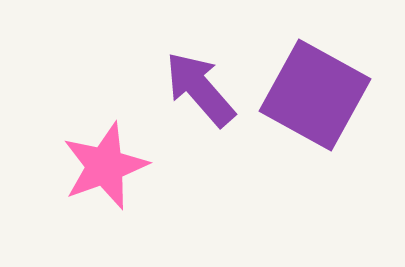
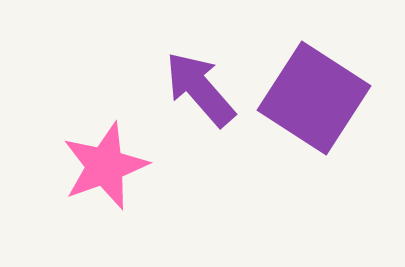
purple square: moved 1 px left, 3 px down; rotated 4 degrees clockwise
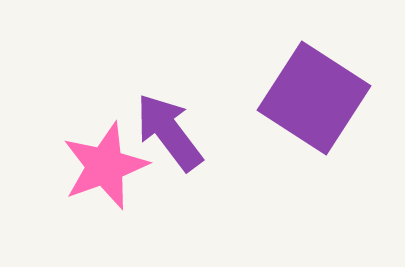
purple arrow: moved 31 px left, 43 px down; rotated 4 degrees clockwise
